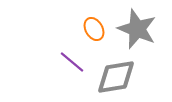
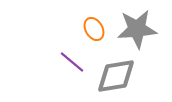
gray star: rotated 27 degrees counterclockwise
gray diamond: moved 1 px up
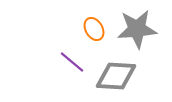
gray diamond: rotated 12 degrees clockwise
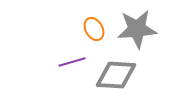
purple line: rotated 56 degrees counterclockwise
gray diamond: moved 1 px up
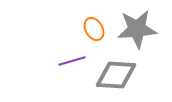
purple line: moved 1 px up
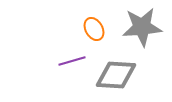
gray star: moved 5 px right, 2 px up
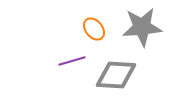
orange ellipse: rotated 10 degrees counterclockwise
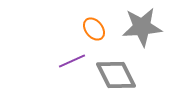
purple line: rotated 8 degrees counterclockwise
gray diamond: rotated 60 degrees clockwise
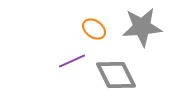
orange ellipse: rotated 15 degrees counterclockwise
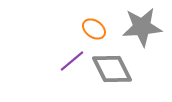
purple line: rotated 16 degrees counterclockwise
gray diamond: moved 4 px left, 6 px up
